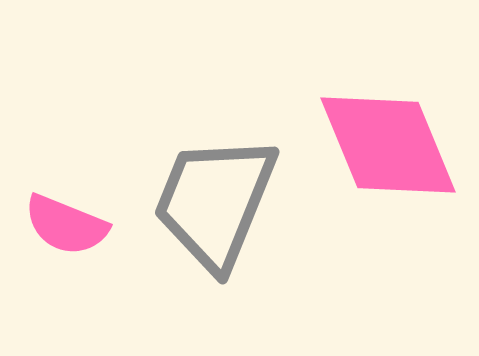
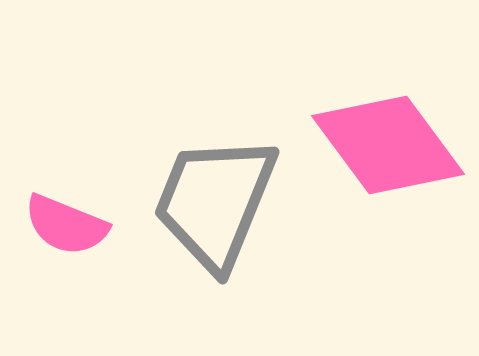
pink diamond: rotated 14 degrees counterclockwise
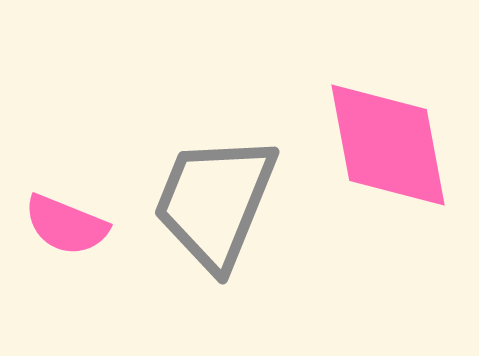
pink diamond: rotated 26 degrees clockwise
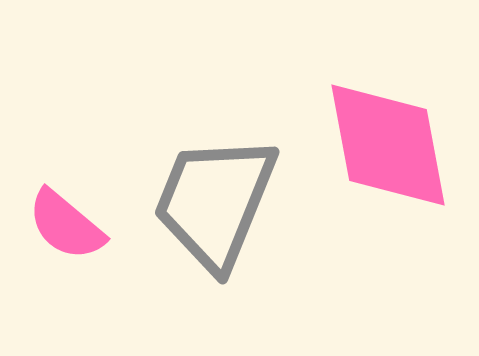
pink semicircle: rotated 18 degrees clockwise
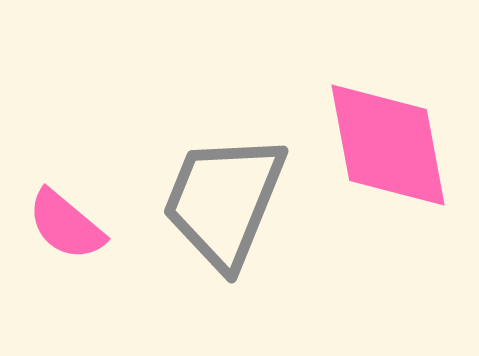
gray trapezoid: moved 9 px right, 1 px up
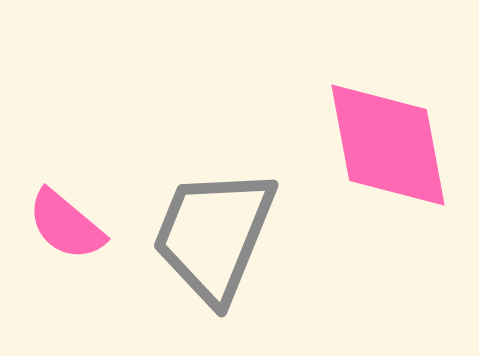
gray trapezoid: moved 10 px left, 34 px down
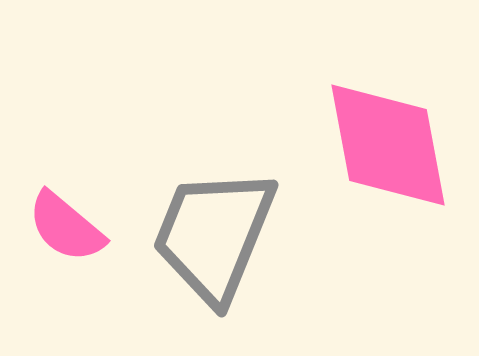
pink semicircle: moved 2 px down
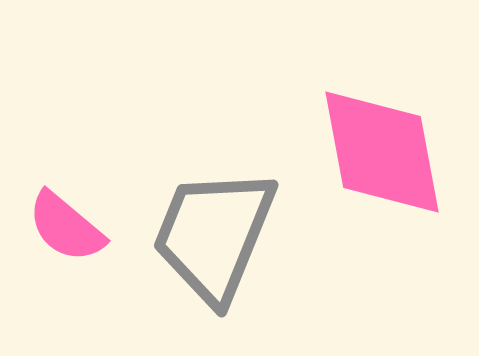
pink diamond: moved 6 px left, 7 px down
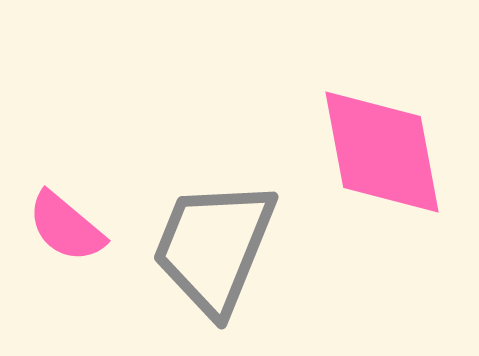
gray trapezoid: moved 12 px down
